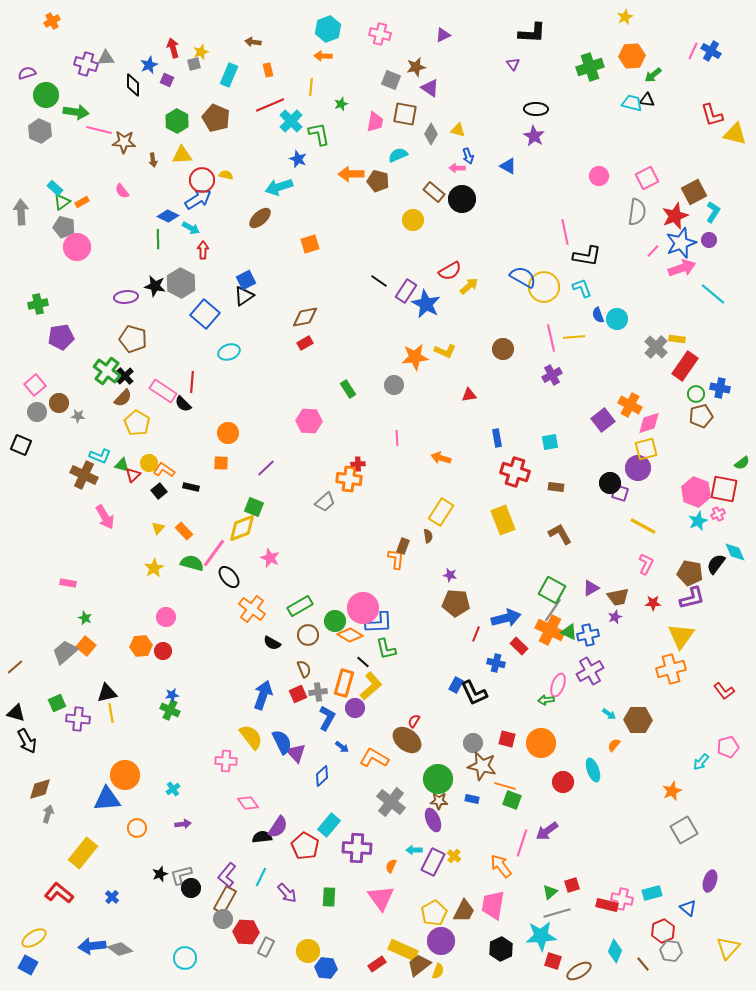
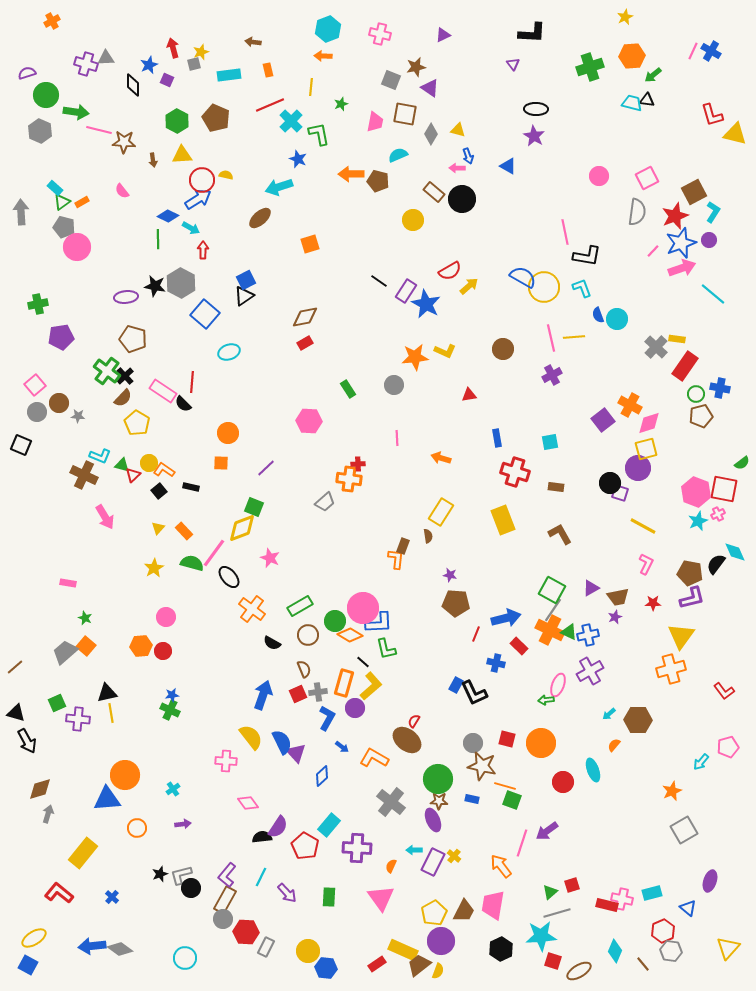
cyan rectangle at (229, 75): rotated 60 degrees clockwise
cyan arrow at (609, 714): rotated 104 degrees clockwise
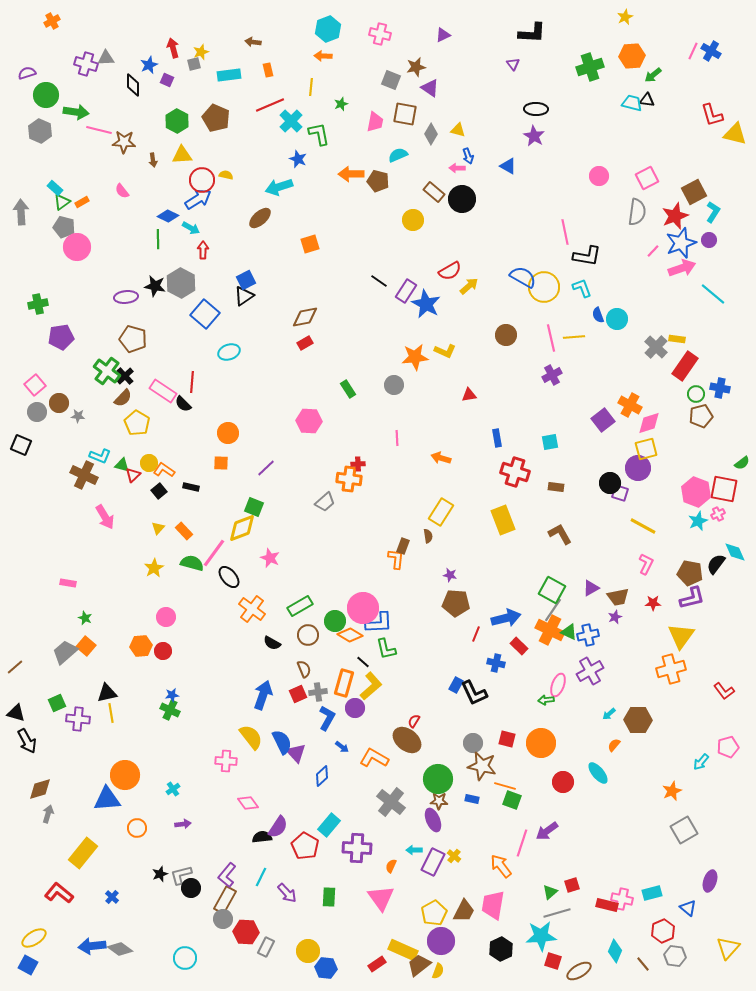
brown circle at (503, 349): moved 3 px right, 14 px up
cyan ellipse at (593, 770): moved 5 px right, 3 px down; rotated 20 degrees counterclockwise
gray hexagon at (671, 951): moved 4 px right, 5 px down
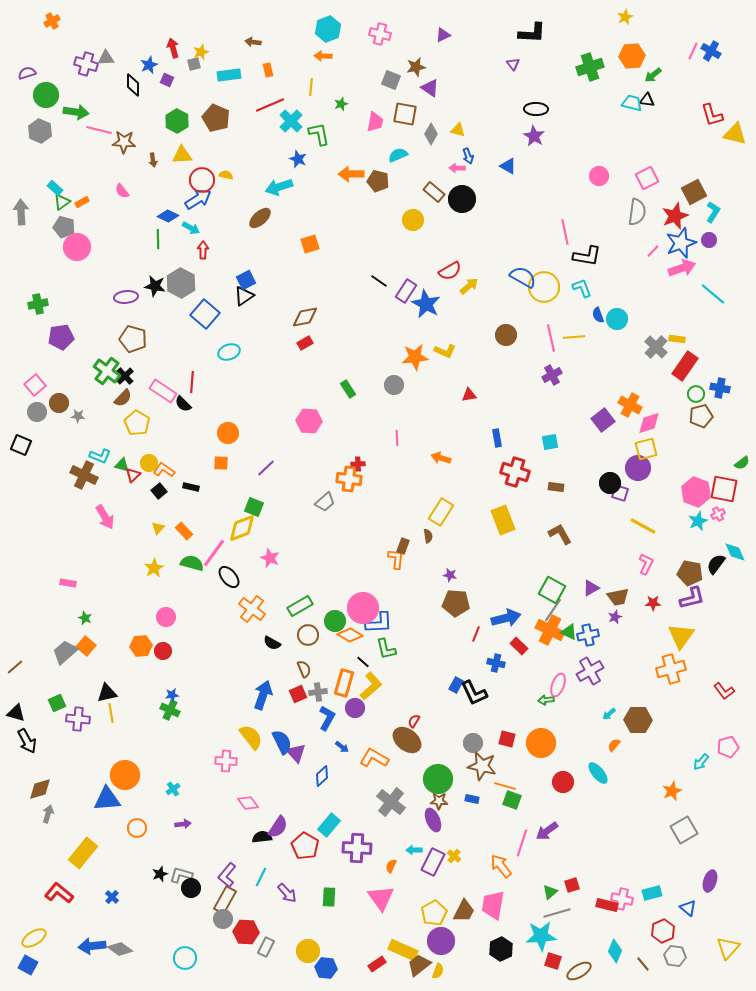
gray L-shape at (181, 875): rotated 30 degrees clockwise
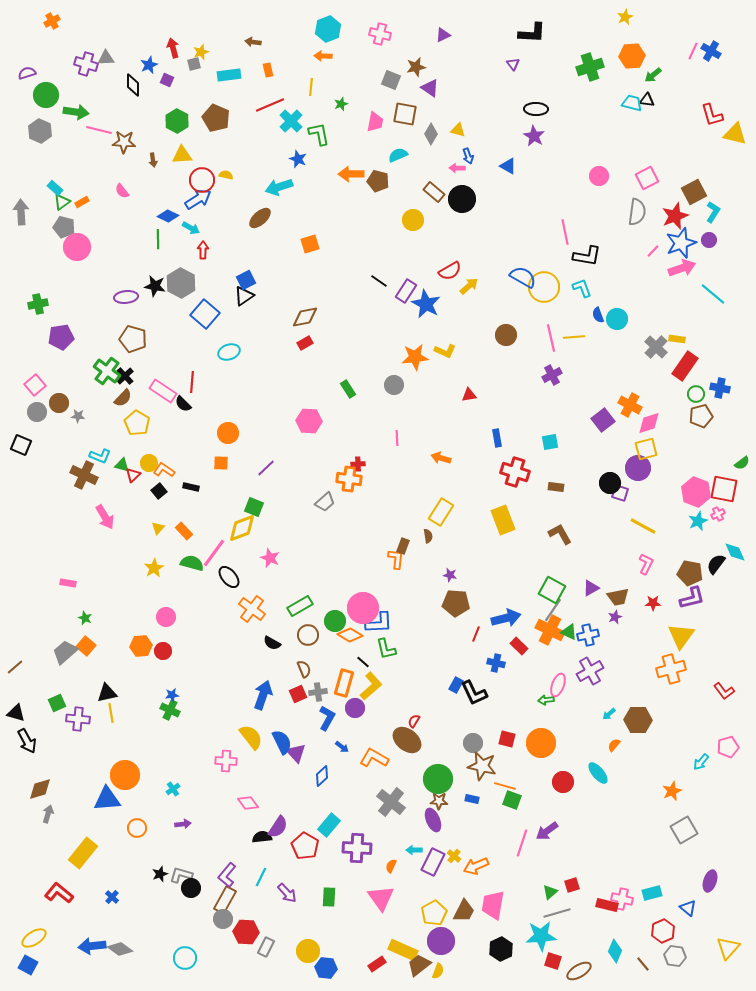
orange arrow at (501, 866): moved 25 px left; rotated 75 degrees counterclockwise
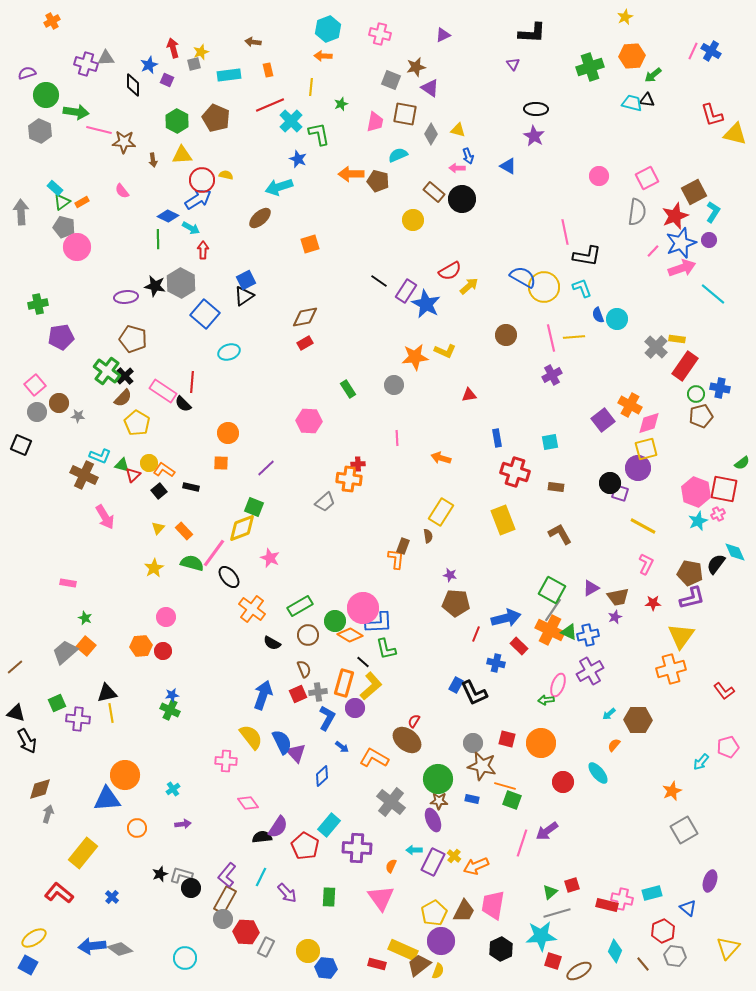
red rectangle at (377, 964): rotated 48 degrees clockwise
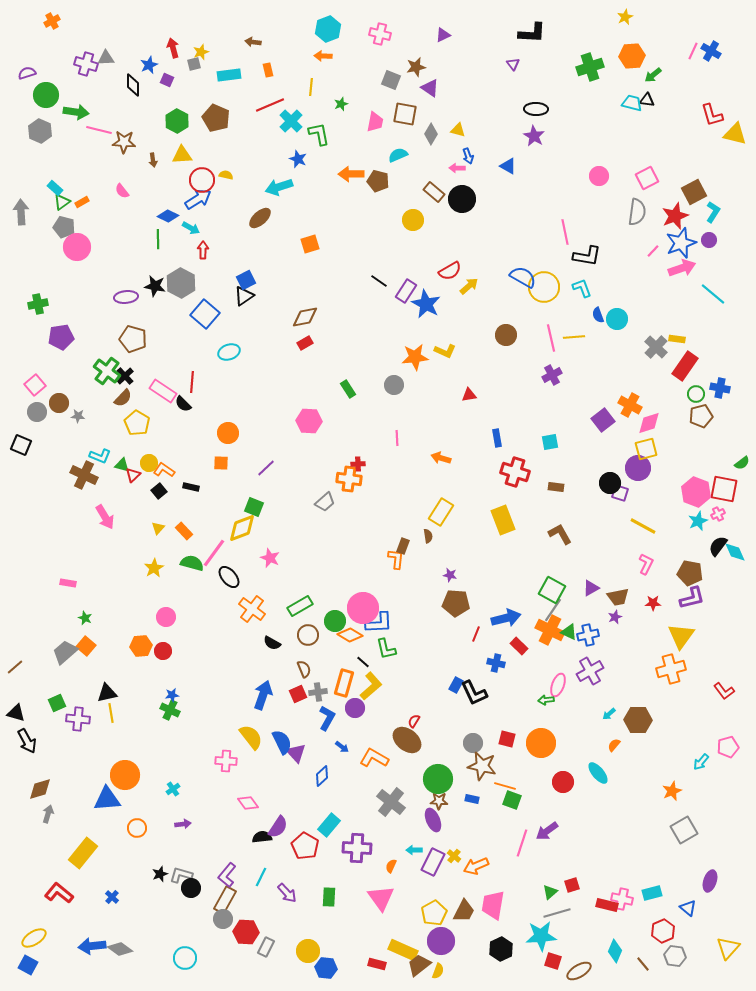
black semicircle at (716, 564): moved 2 px right, 18 px up
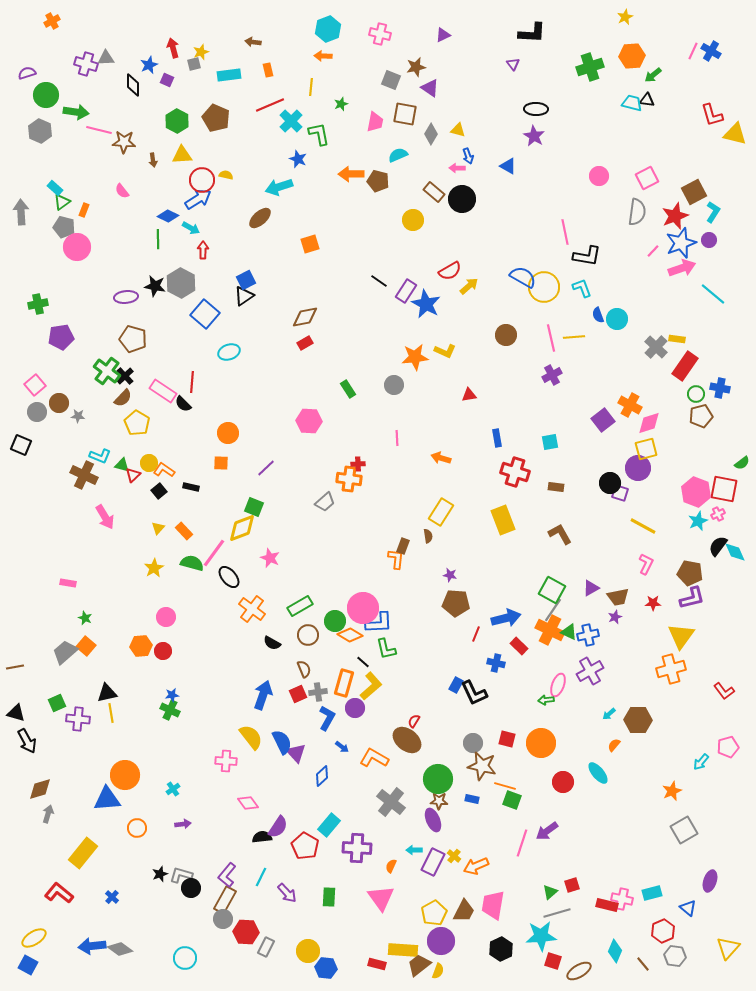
orange rectangle at (82, 202): moved 2 px right, 8 px down; rotated 40 degrees counterclockwise
brown line at (15, 667): rotated 30 degrees clockwise
yellow rectangle at (403, 950): rotated 20 degrees counterclockwise
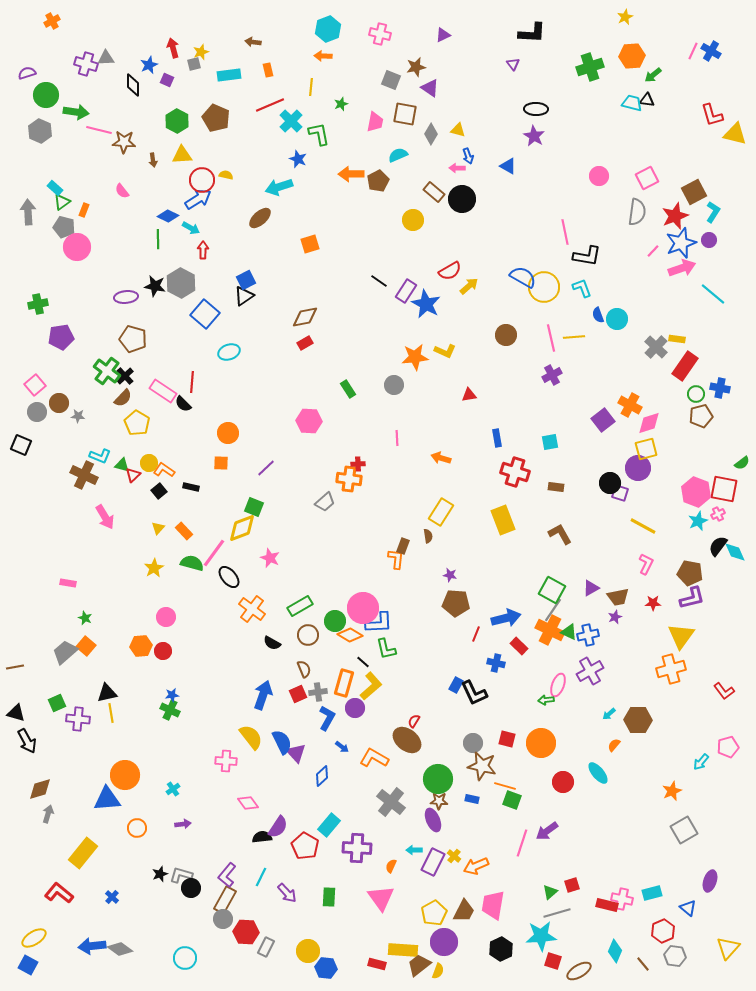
brown pentagon at (378, 181): rotated 30 degrees clockwise
gray arrow at (21, 212): moved 7 px right
purple circle at (441, 941): moved 3 px right, 1 px down
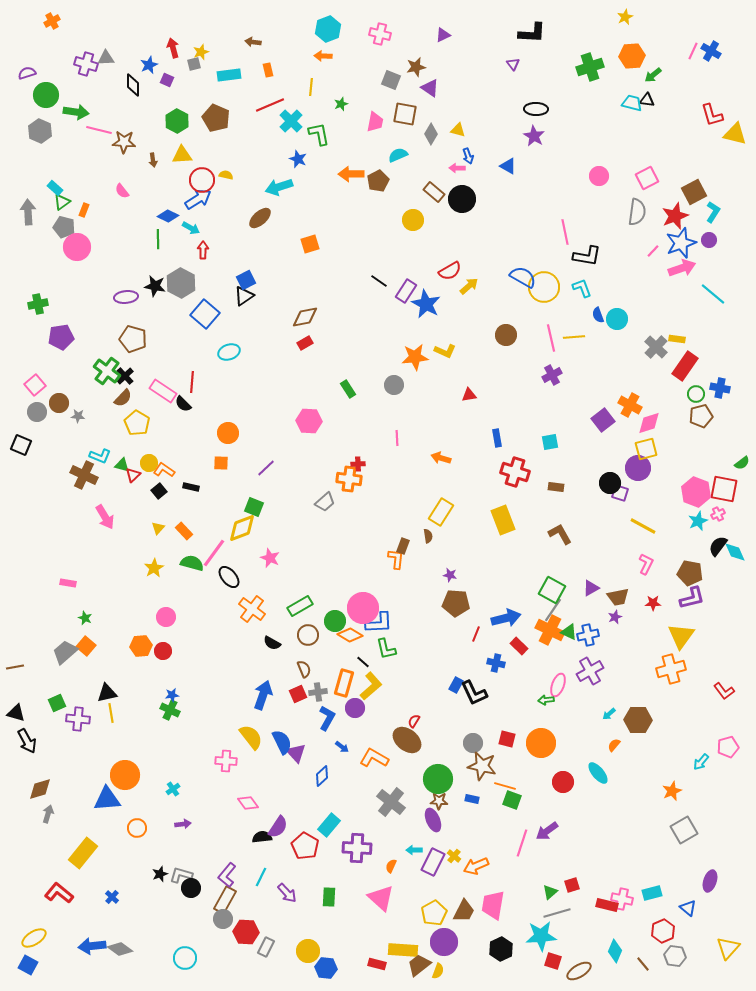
pink triangle at (381, 898): rotated 12 degrees counterclockwise
